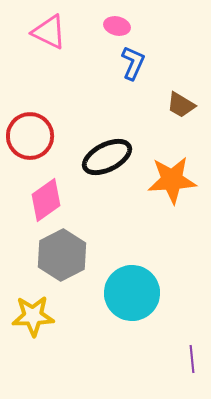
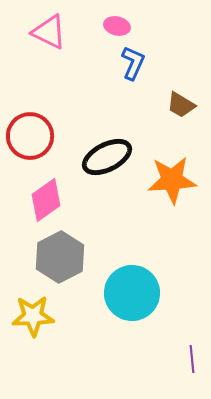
gray hexagon: moved 2 px left, 2 px down
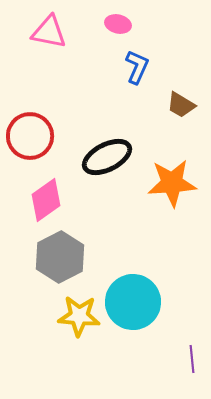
pink ellipse: moved 1 px right, 2 px up
pink triangle: rotated 15 degrees counterclockwise
blue L-shape: moved 4 px right, 4 px down
orange star: moved 3 px down
cyan circle: moved 1 px right, 9 px down
yellow star: moved 46 px right; rotated 6 degrees clockwise
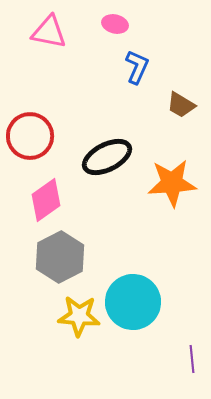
pink ellipse: moved 3 px left
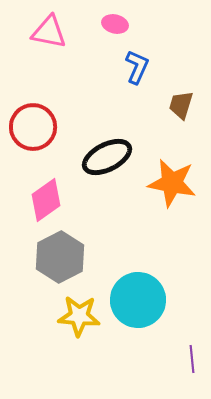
brown trapezoid: rotated 76 degrees clockwise
red circle: moved 3 px right, 9 px up
orange star: rotated 15 degrees clockwise
cyan circle: moved 5 px right, 2 px up
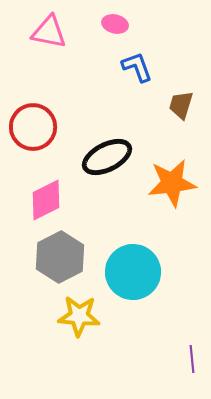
blue L-shape: rotated 44 degrees counterclockwise
orange star: rotated 18 degrees counterclockwise
pink diamond: rotated 9 degrees clockwise
cyan circle: moved 5 px left, 28 px up
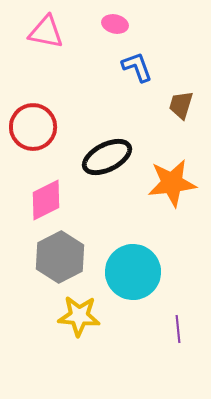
pink triangle: moved 3 px left
purple line: moved 14 px left, 30 px up
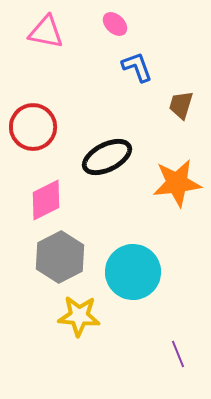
pink ellipse: rotated 30 degrees clockwise
orange star: moved 5 px right
purple line: moved 25 px down; rotated 16 degrees counterclockwise
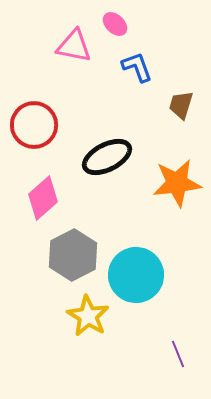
pink triangle: moved 28 px right, 14 px down
red circle: moved 1 px right, 2 px up
pink diamond: moved 3 px left, 2 px up; rotated 15 degrees counterclockwise
gray hexagon: moved 13 px right, 2 px up
cyan circle: moved 3 px right, 3 px down
yellow star: moved 9 px right; rotated 27 degrees clockwise
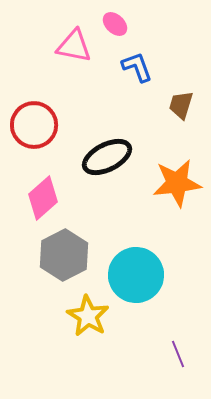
gray hexagon: moved 9 px left
